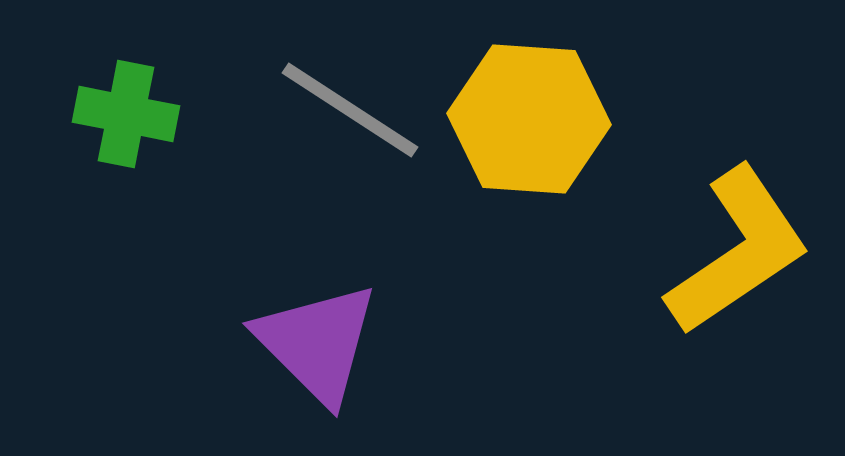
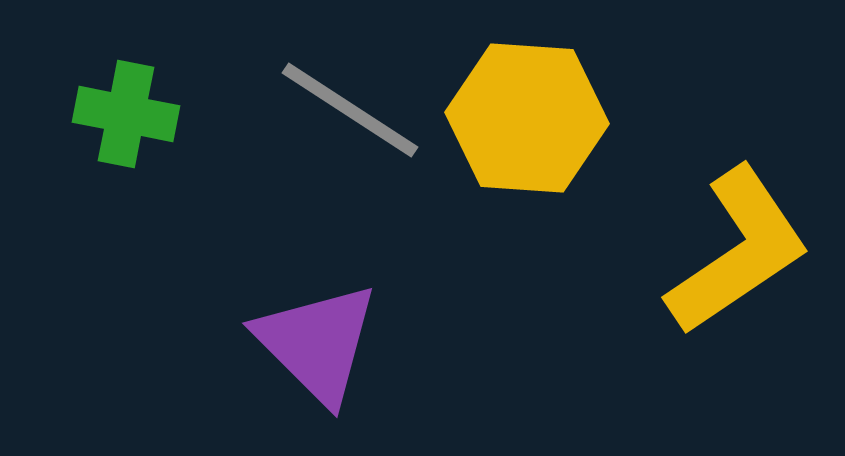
yellow hexagon: moved 2 px left, 1 px up
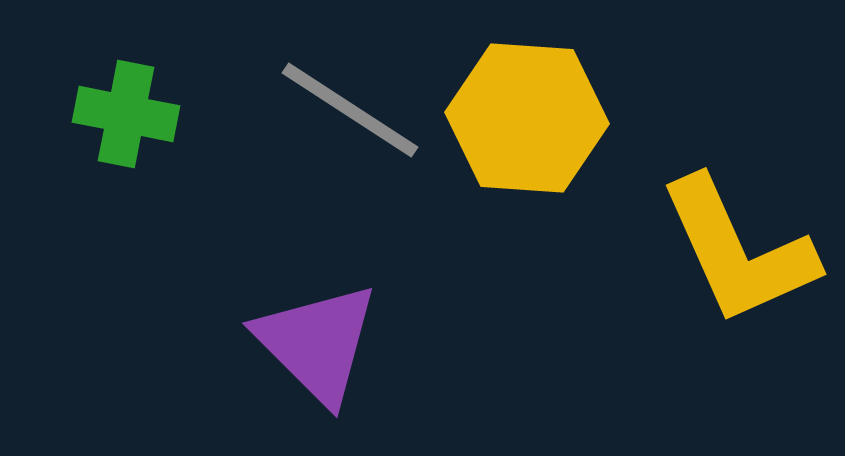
yellow L-shape: rotated 100 degrees clockwise
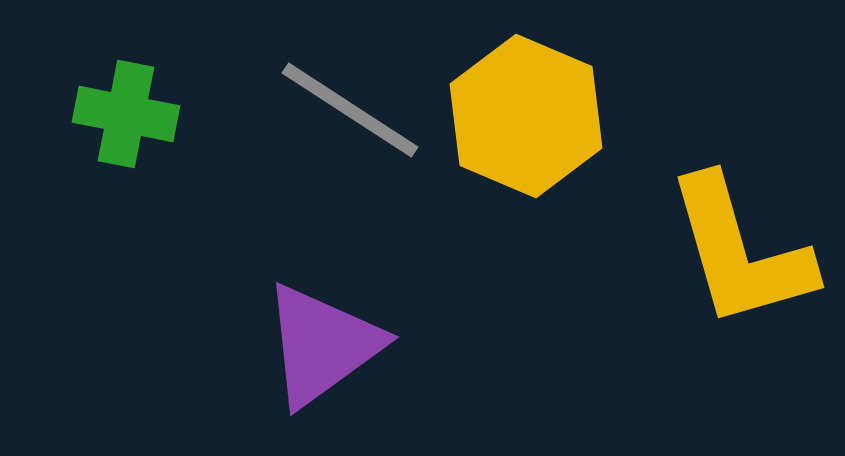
yellow hexagon: moved 1 px left, 2 px up; rotated 19 degrees clockwise
yellow L-shape: moved 2 px right, 1 px down; rotated 8 degrees clockwise
purple triangle: moved 5 px right, 2 px down; rotated 39 degrees clockwise
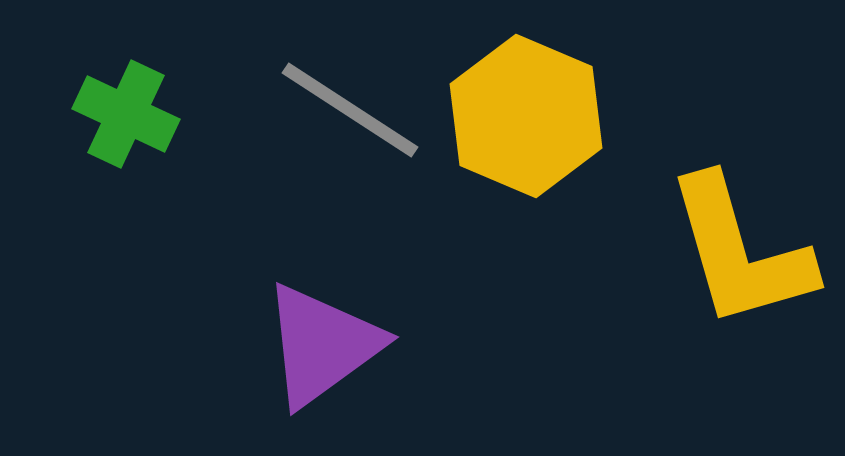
green cross: rotated 14 degrees clockwise
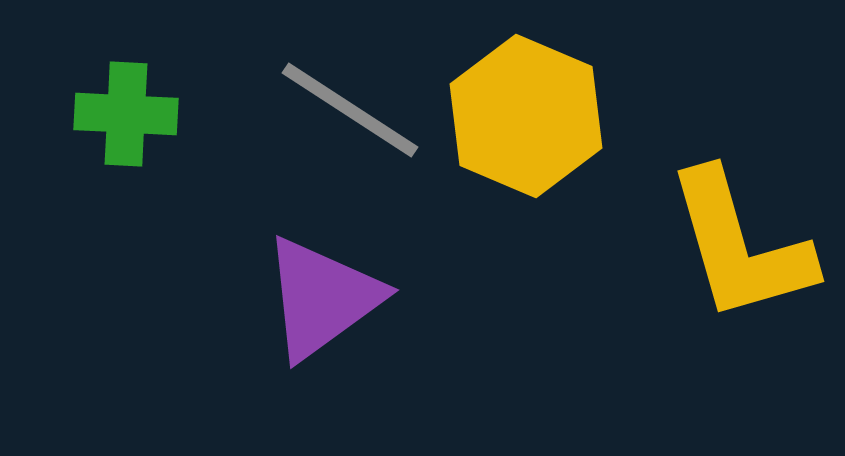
green cross: rotated 22 degrees counterclockwise
yellow L-shape: moved 6 px up
purple triangle: moved 47 px up
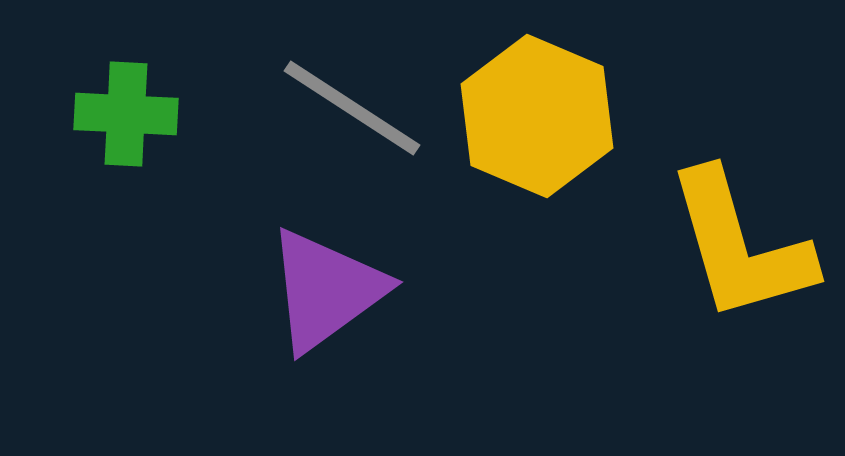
gray line: moved 2 px right, 2 px up
yellow hexagon: moved 11 px right
purple triangle: moved 4 px right, 8 px up
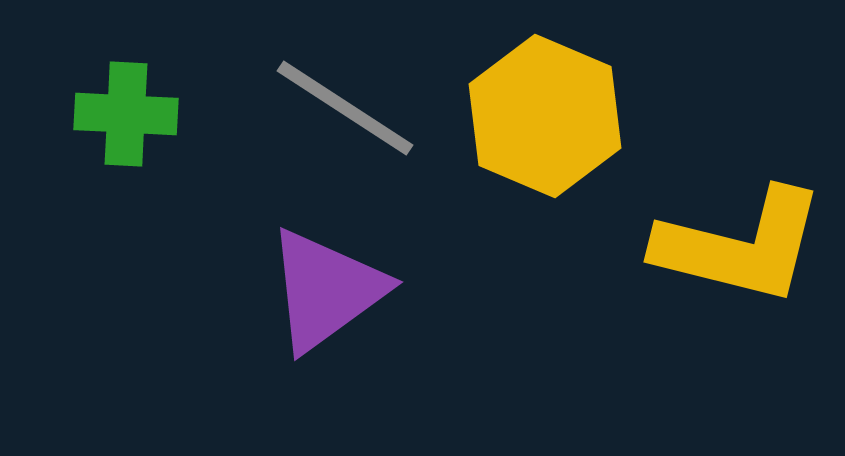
gray line: moved 7 px left
yellow hexagon: moved 8 px right
yellow L-shape: rotated 60 degrees counterclockwise
